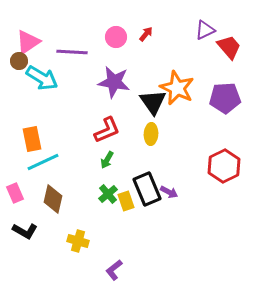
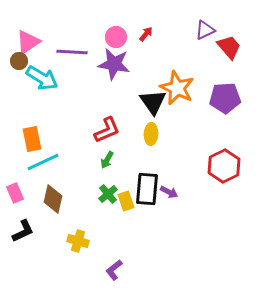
purple star: moved 18 px up
black rectangle: rotated 28 degrees clockwise
black L-shape: moved 2 px left; rotated 55 degrees counterclockwise
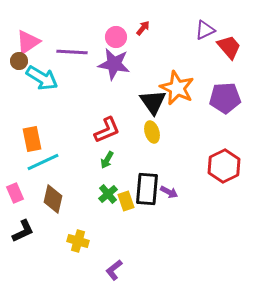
red arrow: moved 3 px left, 6 px up
yellow ellipse: moved 1 px right, 2 px up; rotated 20 degrees counterclockwise
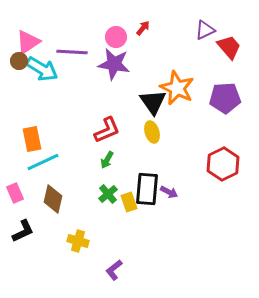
cyan arrow: moved 9 px up
red hexagon: moved 1 px left, 2 px up
yellow rectangle: moved 3 px right, 1 px down
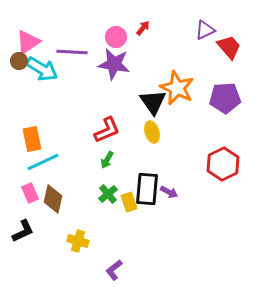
pink rectangle: moved 15 px right
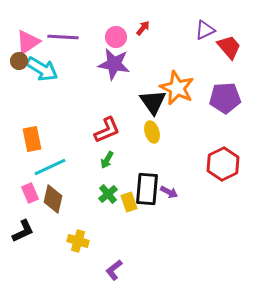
purple line: moved 9 px left, 15 px up
cyan line: moved 7 px right, 5 px down
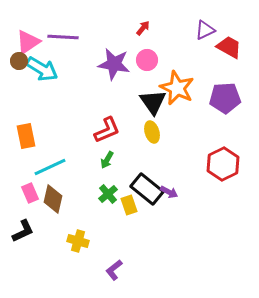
pink circle: moved 31 px right, 23 px down
red trapezoid: rotated 20 degrees counterclockwise
orange rectangle: moved 6 px left, 3 px up
black rectangle: rotated 56 degrees counterclockwise
yellow rectangle: moved 3 px down
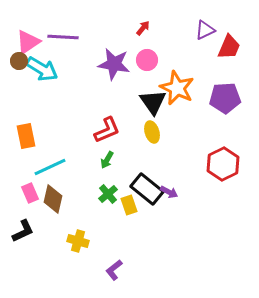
red trapezoid: rotated 84 degrees clockwise
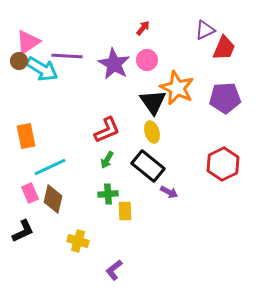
purple line: moved 4 px right, 19 px down
red trapezoid: moved 5 px left, 1 px down
purple star: rotated 20 degrees clockwise
black rectangle: moved 1 px right, 23 px up
green cross: rotated 36 degrees clockwise
yellow rectangle: moved 4 px left, 6 px down; rotated 18 degrees clockwise
